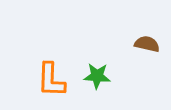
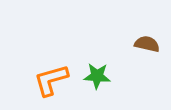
orange L-shape: rotated 72 degrees clockwise
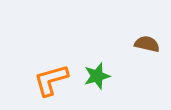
green star: rotated 20 degrees counterclockwise
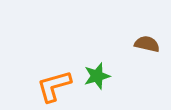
orange L-shape: moved 3 px right, 6 px down
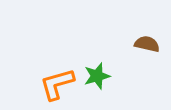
orange L-shape: moved 3 px right, 2 px up
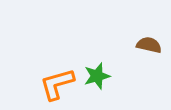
brown semicircle: moved 2 px right, 1 px down
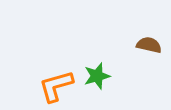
orange L-shape: moved 1 px left, 2 px down
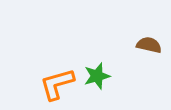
orange L-shape: moved 1 px right, 2 px up
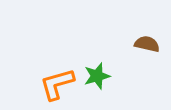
brown semicircle: moved 2 px left, 1 px up
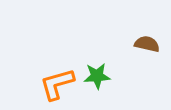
green star: rotated 12 degrees clockwise
